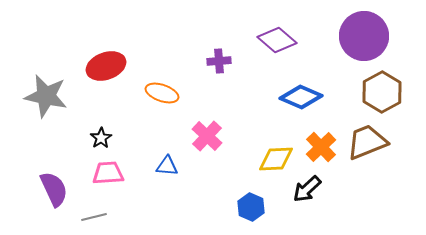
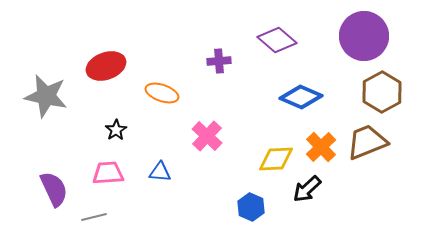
black star: moved 15 px right, 8 px up
blue triangle: moved 7 px left, 6 px down
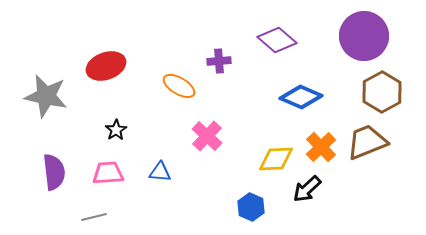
orange ellipse: moved 17 px right, 7 px up; rotated 12 degrees clockwise
purple semicircle: moved 17 px up; rotated 18 degrees clockwise
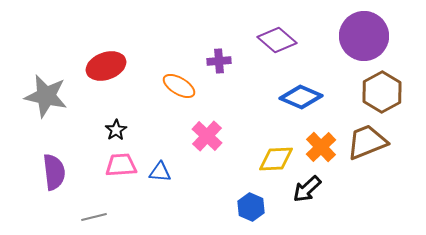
pink trapezoid: moved 13 px right, 8 px up
